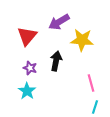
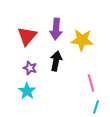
purple arrow: moved 3 px left, 7 px down; rotated 55 degrees counterclockwise
cyan line: moved 1 px right
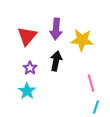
purple star: rotated 16 degrees clockwise
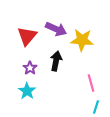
purple arrow: rotated 70 degrees counterclockwise
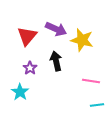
yellow star: rotated 10 degrees clockwise
black arrow: rotated 24 degrees counterclockwise
pink line: moved 2 px up; rotated 66 degrees counterclockwise
cyan star: moved 7 px left, 1 px down
cyan line: moved 1 px right, 2 px up; rotated 64 degrees clockwise
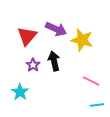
black arrow: moved 2 px left
purple star: moved 3 px right, 3 px up
pink line: rotated 18 degrees clockwise
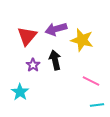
purple arrow: rotated 140 degrees clockwise
black arrow: moved 1 px right, 1 px up
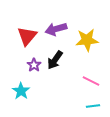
yellow star: moved 5 px right; rotated 20 degrees counterclockwise
black arrow: rotated 132 degrees counterclockwise
purple star: moved 1 px right
cyan star: moved 1 px right, 1 px up
cyan line: moved 4 px left, 1 px down
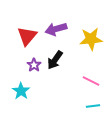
yellow star: moved 4 px right, 1 px up
